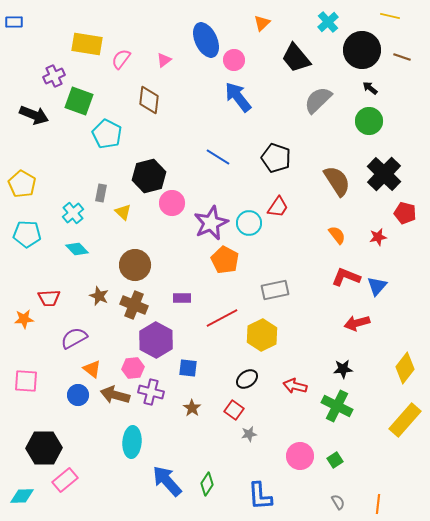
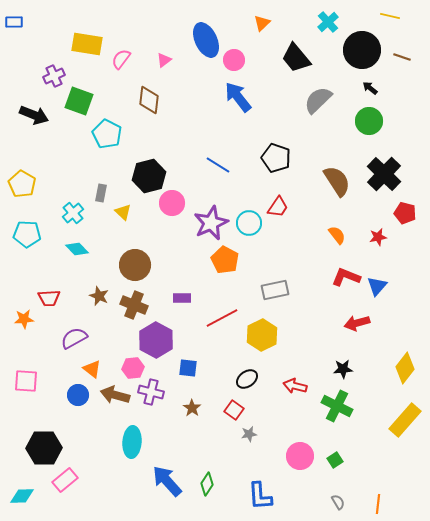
blue line at (218, 157): moved 8 px down
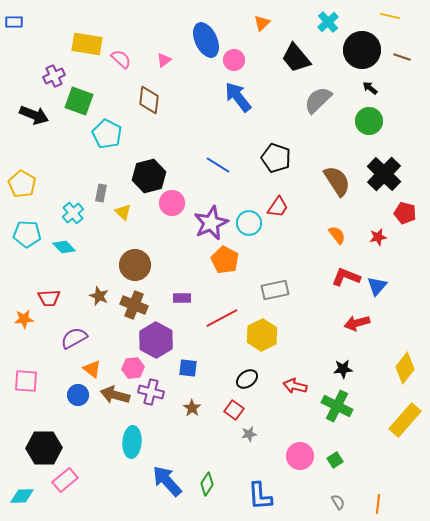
pink semicircle at (121, 59): rotated 95 degrees clockwise
cyan diamond at (77, 249): moved 13 px left, 2 px up
